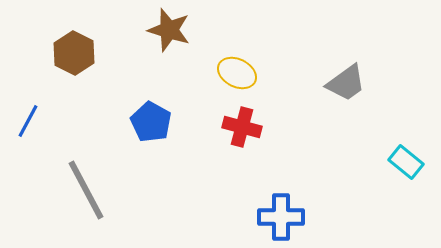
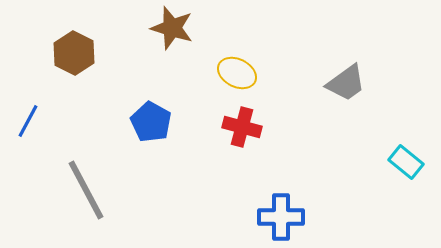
brown star: moved 3 px right, 2 px up
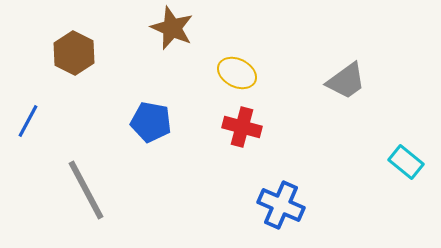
brown star: rotated 6 degrees clockwise
gray trapezoid: moved 2 px up
blue pentagon: rotated 18 degrees counterclockwise
blue cross: moved 12 px up; rotated 24 degrees clockwise
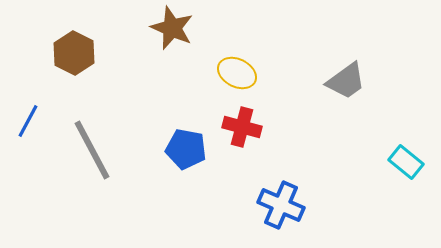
blue pentagon: moved 35 px right, 27 px down
gray line: moved 6 px right, 40 px up
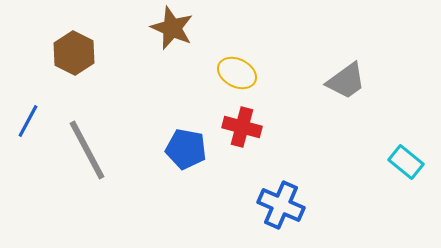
gray line: moved 5 px left
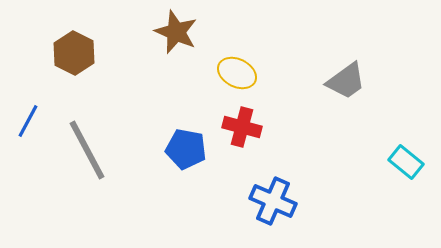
brown star: moved 4 px right, 4 px down
blue cross: moved 8 px left, 4 px up
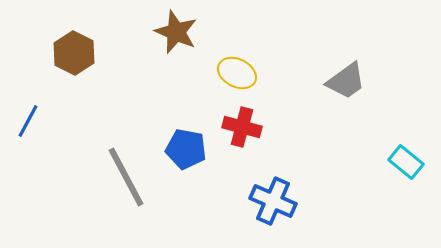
gray line: moved 39 px right, 27 px down
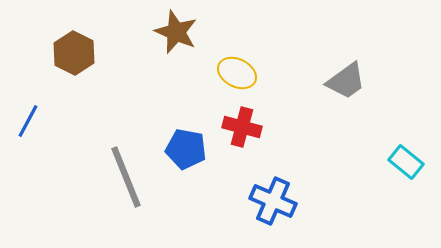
gray line: rotated 6 degrees clockwise
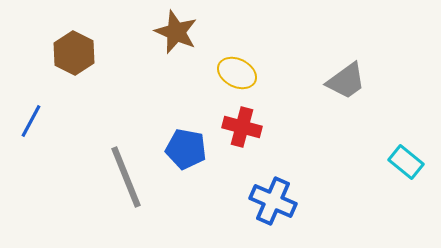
blue line: moved 3 px right
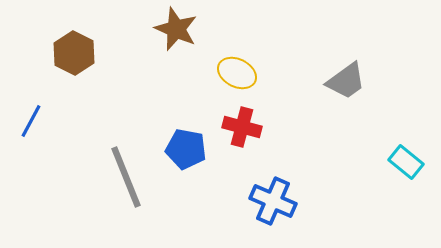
brown star: moved 3 px up
